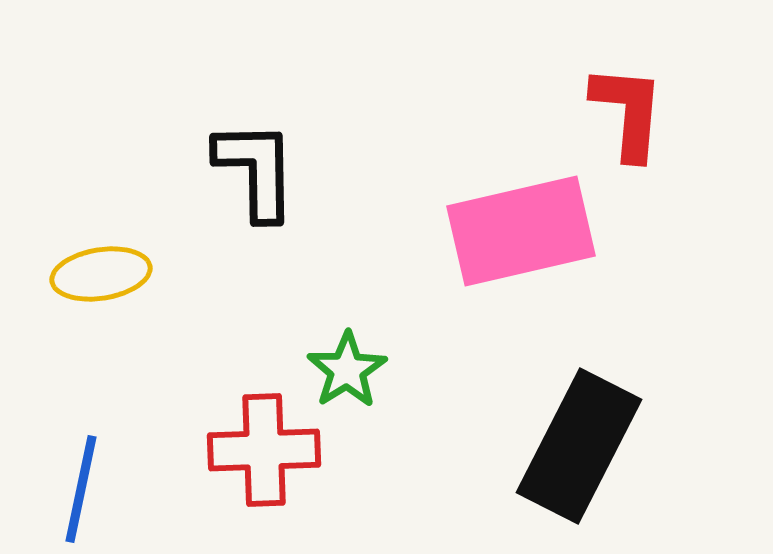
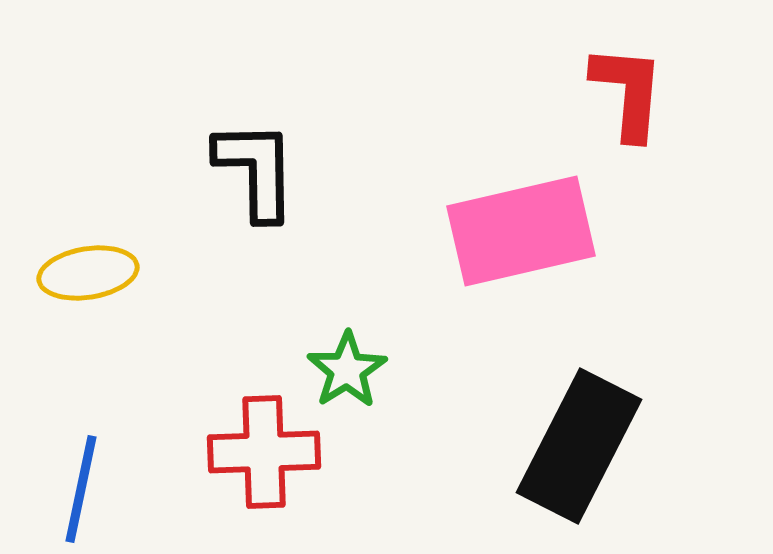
red L-shape: moved 20 px up
yellow ellipse: moved 13 px left, 1 px up
red cross: moved 2 px down
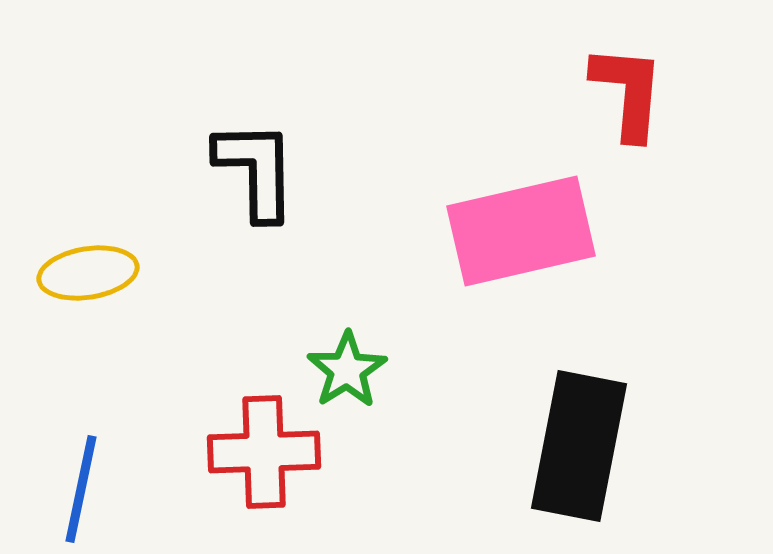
black rectangle: rotated 16 degrees counterclockwise
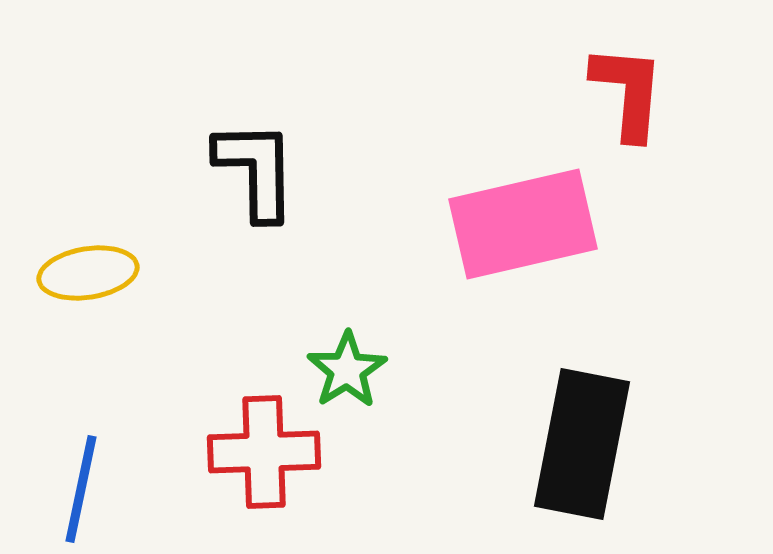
pink rectangle: moved 2 px right, 7 px up
black rectangle: moved 3 px right, 2 px up
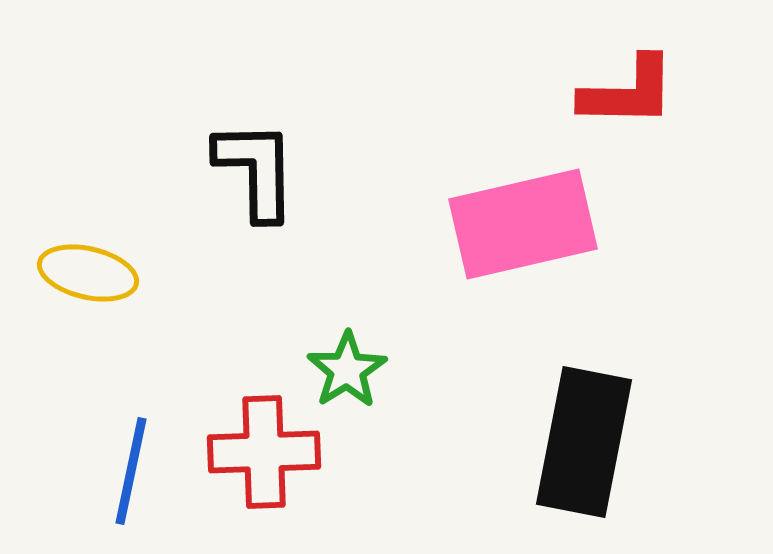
red L-shape: rotated 86 degrees clockwise
yellow ellipse: rotated 22 degrees clockwise
black rectangle: moved 2 px right, 2 px up
blue line: moved 50 px right, 18 px up
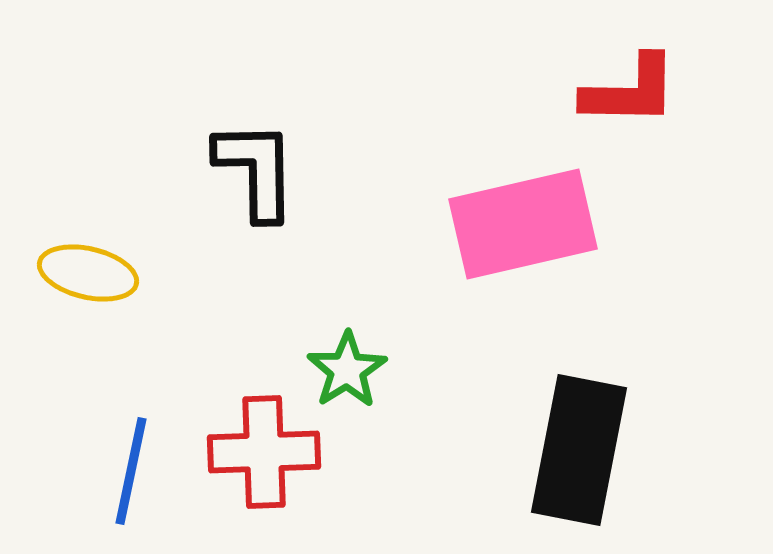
red L-shape: moved 2 px right, 1 px up
black rectangle: moved 5 px left, 8 px down
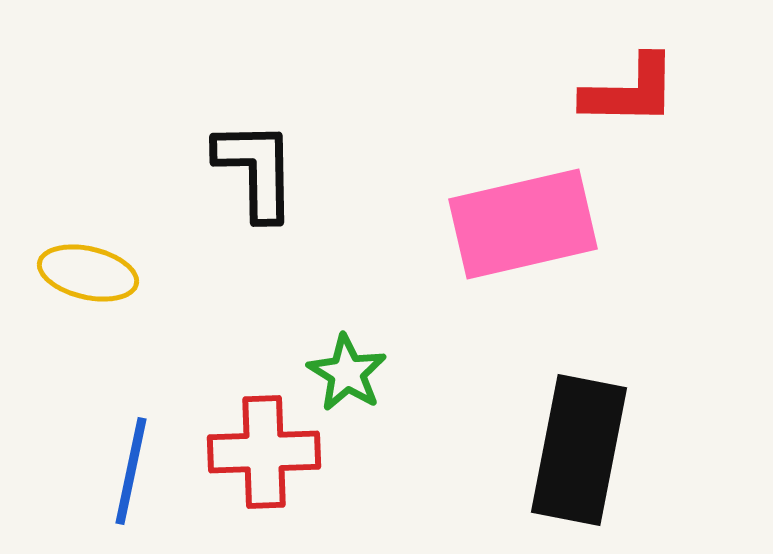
green star: moved 3 px down; rotated 8 degrees counterclockwise
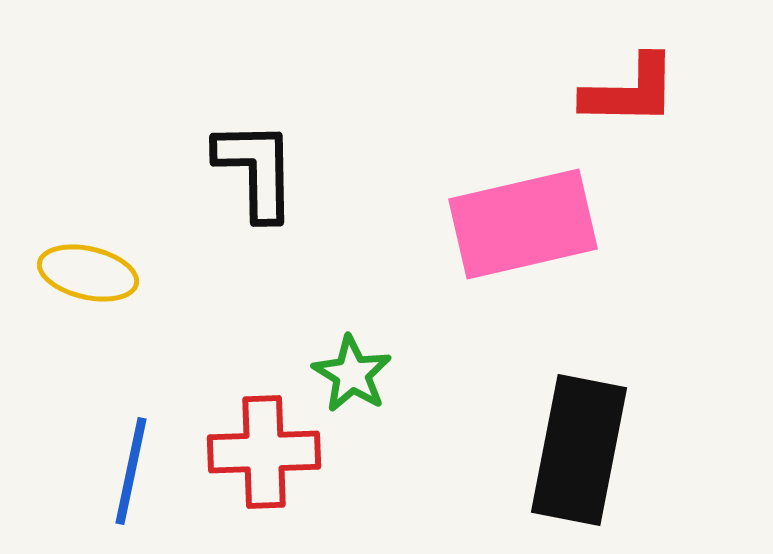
green star: moved 5 px right, 1 px down
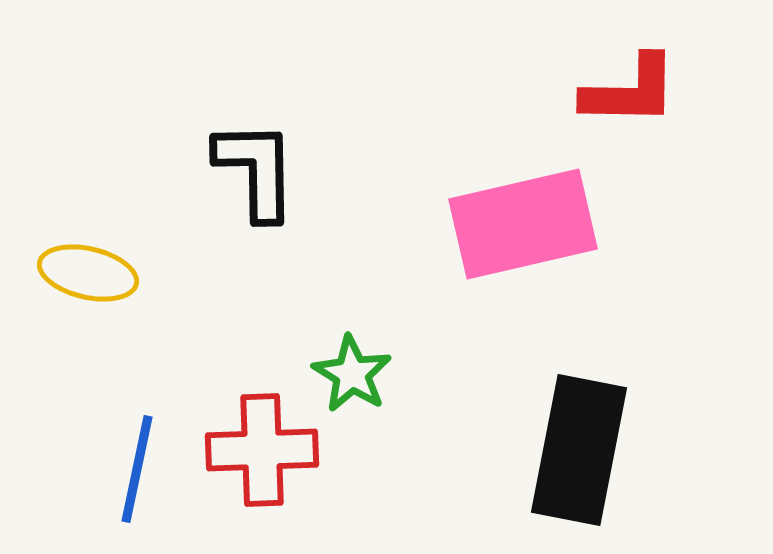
red cross: moved 2 px left, 2 px up
blue line: moved 6 px right, 2 px up
